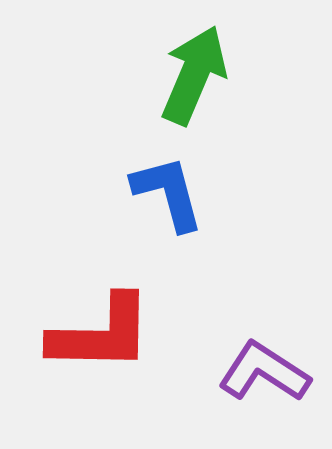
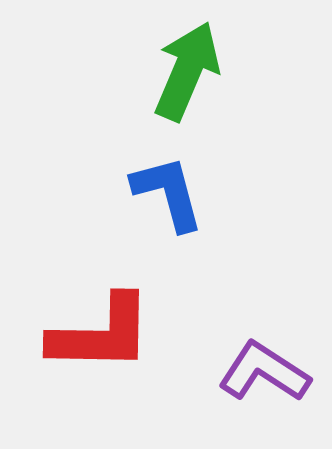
green arrow: moved 7 px left, 4 px up
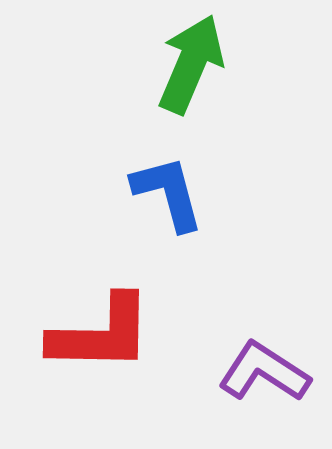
green arrow: moved 4 px right, 7 px up
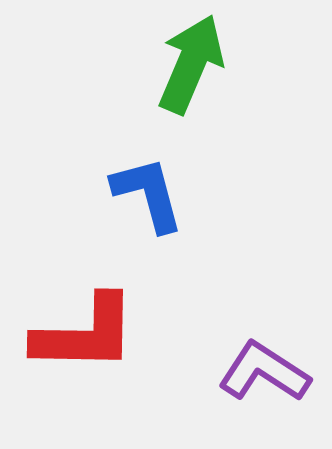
blue L-shape: moved 20 px left, 1 px down
red L-shape: moved 16 px left
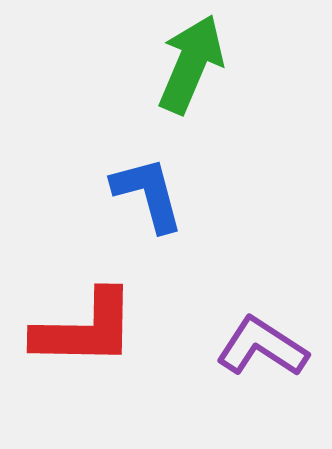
red L-shape: moved 5 px up
purple L-shape: moved 2 px left, 25 px up
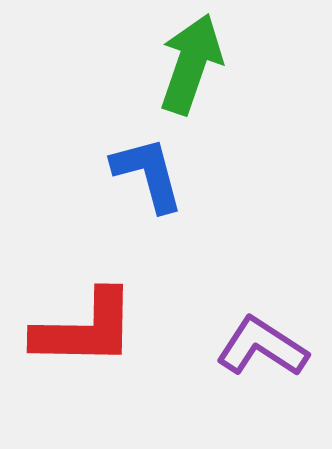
green arrow: rotated 4 degrees counterclockwise
blue L-shape: moved 20 px up
